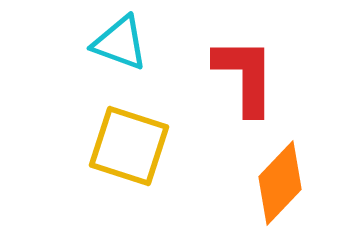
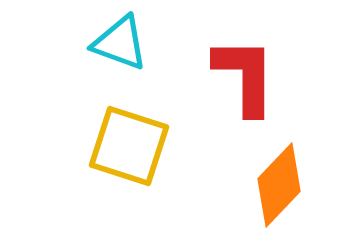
orange diamond: moved 1 px left, 2 px down
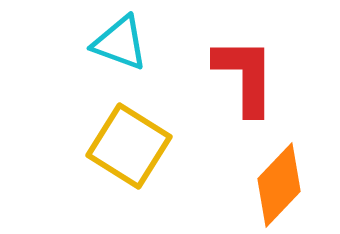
yellow square: rotated 14 degrees clockwise
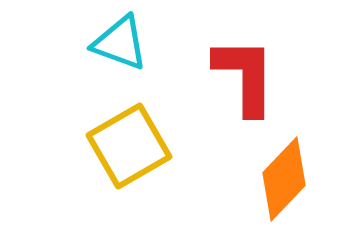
yellow square: rotated 28 degrees clockwise
orange diamond: moved 5 px right, 6 px up
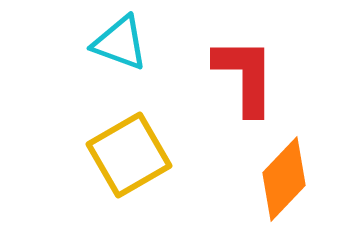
yellow square: moved 9 px down
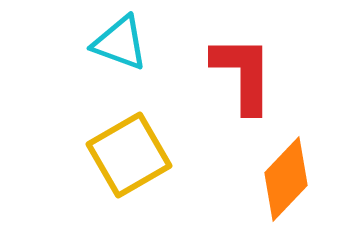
red L-shape: moved 2 px left, 2 px up
orange diamond: moved 2 px right
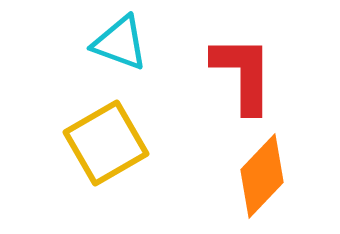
yellow square: moved 23 px left, 12 px up
orange diamond: moved 24 px left, 3 px up
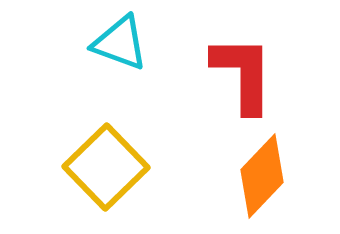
yellow square: moved 24 px down; rotated 14 degrees counterclockwise
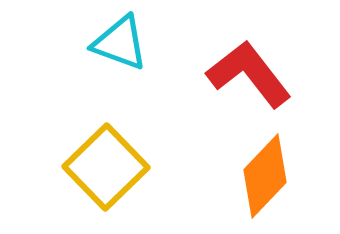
red L-shape: moved 6 px right; rotated 38 degrees counterclockwise
orange diamond: moved 3 px right
